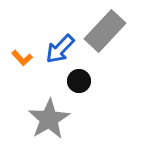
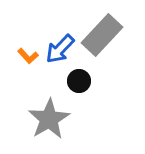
gray rectangle: moved 3 px left, 4 px down
orange L-shape: moved 6 px right, 2 px up
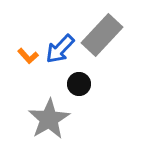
black circle: moved 3 px down
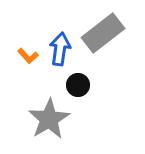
gray rectangle: moved 1 px right, 2 px up; rotated 9 degrees clockwise
blue arrow: rotated 144 degrees clockwise
black circle: moved 1 px left, 1 px down
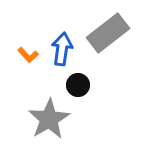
gray rectangle: moved 5 px right
blue arrow: moved 2 px right
orange L-shape: moved 1 px up
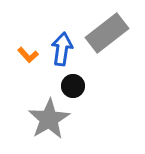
gray rectangle: moved 1 px left
black circle: moved 5 px left, 1 px down
